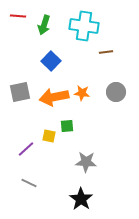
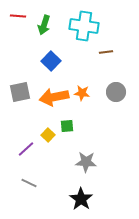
yellow square: moved 1 px left, 1 px up; rotated 32 degrees clockwise
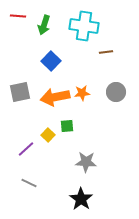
orange star: rotated 14 degrees counterclockwise
orange arrow: moved 1 px right
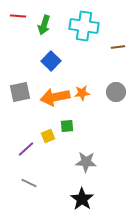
brown line: moved 12 px right, 5 px up
yellow square: moved 1 px down; rotated 24 degrees clockwise
black star: moved 1 px right
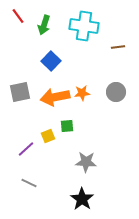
red line: rotated 49 degrees clockwise
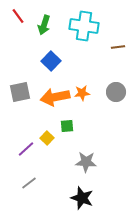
yellow square: moved 1 px left, 2 px down; rotated 24 degrees counterclockwise
gray line: rotated 63 degrees counterclockwise
black star: moved 1 px up; rotated 15 degrees counterclockwise
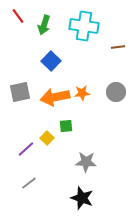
green square: moved 1 px left
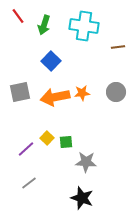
green square: moved 16 px down
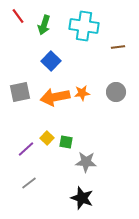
green square: rotated 16 degrees clockwise
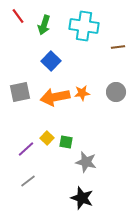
gray star: rotated 10 degrees clockwise
gray line: moved 1 px left, 2 px up
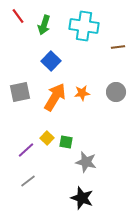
orange arrow: rotated 132 degrees clockwise
purple line: moved 1 px down
